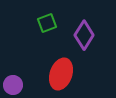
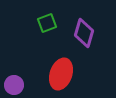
purple diamond: moved 2 px up; rotated 16 degrees counterclockwise
purple circle: moved 1 px right
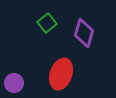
green square: rotated 18 degrees counterclockwise
purple circle: moved 2 px up
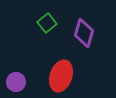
red ellipse: moved 2 px down
purple circle: moved 2 px right, 1 px up
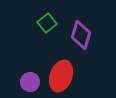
purple diamond: moved 3 px left, 2 px down
purple circle: moved 14 px right
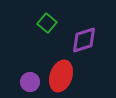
green square: rotated 12 degrees counterclockwise
purple diamond: moved 3 px right, 5 px down; rotated 56 degrees clockwise
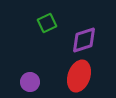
green square: rotated 24 degrees clockwise
red ellipse: moved 18 px right
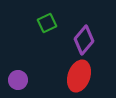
purple diamond: rotated 32 degrees counterclockwise
purple circle: moved 12 px left, 2 px up
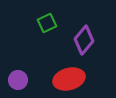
red ellipse: moved 10 px left, 3 px down; rotated 56 degrees clockwise
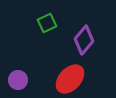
red ellipse: moved 1 px right; rotated 32 degrees counterclockwise
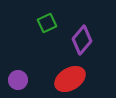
purple diamond: moved 2 px left
red ellipse: rotated 16 degrees clockwise
